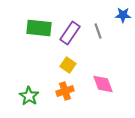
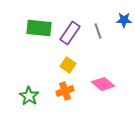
blue star: moved 1 px right, 5 px down
pink diamond: rotated 30 degrees counterclockwise
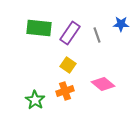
blue star: moved 3 px left, 4 px down
gray line: moved 1 px left, 4 px down
green star: moved 6 px right, 4 px down
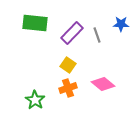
green rectangle: moved 4 px left, 5 px up
purple rectangle: moved 2 px right; rotated 10 degrees clockwise
orange cross: moved 3 px right, 3 px up
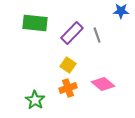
blue star: moved 13 px up
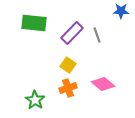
green rectangle: moved 1 px left
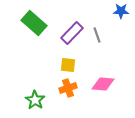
green rectangle: rotated 35 degrees clockwise
yellow square: rotated 28 degrees counterclockwise
pink diamond: rotated 35 degrees counterclockwise
